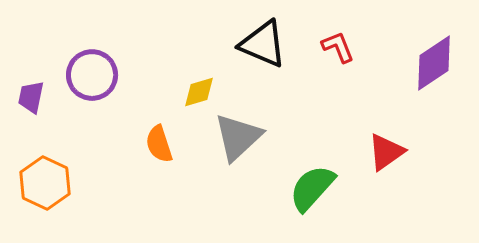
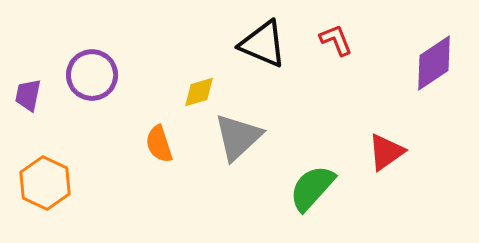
red L-shape: moved 2 px left, 7 px up
purple trapezoid: moved 3 px left, 2 px up
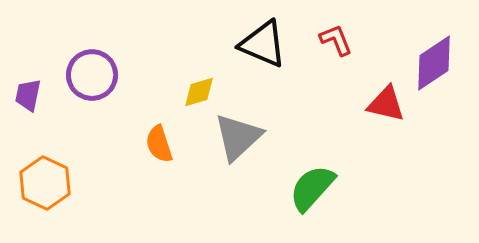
red triangle: moved 48 px up; rotated 48 degrees clockwise
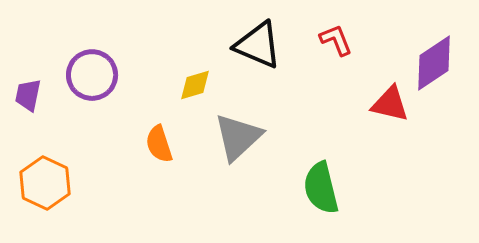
black triangle: moved 5 px left, 1 px down
yellow diamond: moved 4 px left, 7 px up
red triangle: moved 4 px right
green semicircle: moved 9 px right; rotated 56 degrees counterclockwise
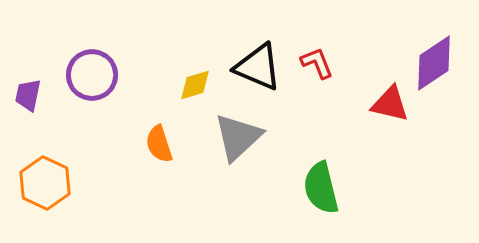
red L-shape: moved 19 px left, 23 px down
black triangle: moved 22 px down
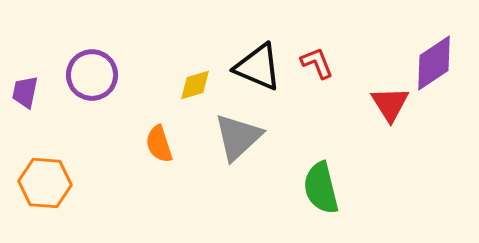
purple trapezoid: moved 3 px left, 3 px up
red triangle: rotated 45 degrees clockwise
orange hexagon: rotated 21 degrees counterclockwise
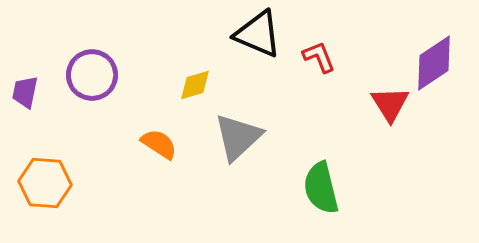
red L-shape: moved 2 px right, 6 px up
black triangle: moved 33 px up
orange semicircle: rotated 141 degrees clockwise
